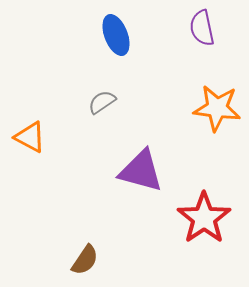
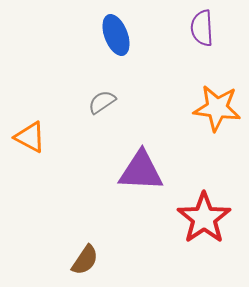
purple semicircle: rotated 9 degrees clockwise
purple triangle: rotated 12 degrees counterclockwise
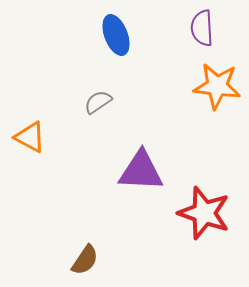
gray semicircle: moved 4 px left
orange star: moved 22 px up
red star: moved 5 px up; rotated 18 degrees counterclockwise
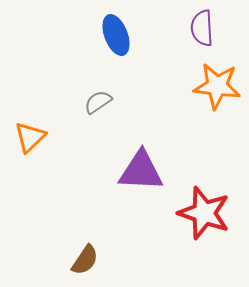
orange triangle: rotated 48 degrees clockwise
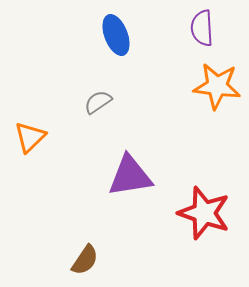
purple triangle: moved 11 px left, 5 px down; rotated 12 degrees counterclockwise
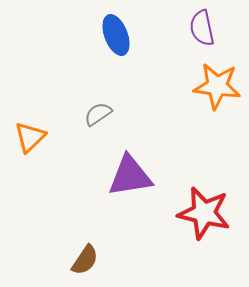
purple semicircle: rotated 9 degrees counterclockwise
gray semicircle: moved 12 px down
red star: rotated 6 degrees counterclockwise
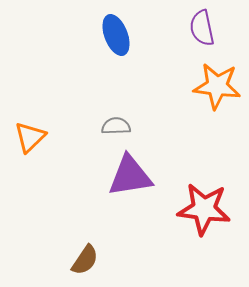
gray semicircle: moved 18 px right, 12 px down; rotated 32 degrees clockwise
red star: moved 4 px up; rotated 6 degrees counterclockwise
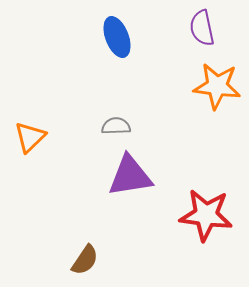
blue ellipse: moved 1 px right, 2 px down
red star: moved 2 px right, 6 px down
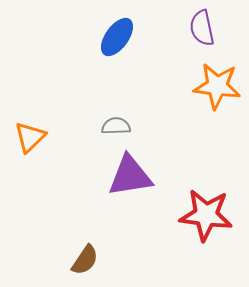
blue ellipse: rotated 57 degrees clockwise
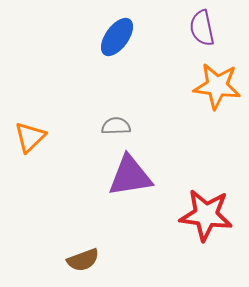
brown semicircle: moved 2 px left; rotated 36 degrees clockwise
